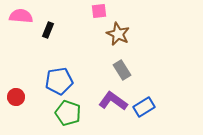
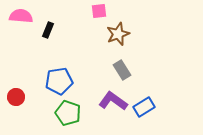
brown star: rotated 25 degrees clockwise
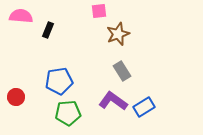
gray rectangle: moved 1 px down
green pentagon: rotated 25 degrees counterclockwise
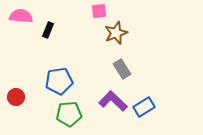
brown star: moved 2 px left, 1 px up
gray rectangle: moved 2 px up
purple L-shape: rotated 8 degrees clockwise
green pentagon: moved 1 px right, 1 px down
